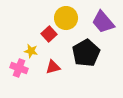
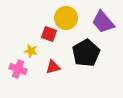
red square: rotated 28 degrees counterclockwise
pink cross: moved 1 px left, 1 px down
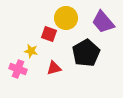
red triangle: moved 1 px right, 1 px down
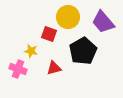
yellow circle: moved 2 px right, 1 px up
black pentagon: moved 3 px left, 2 px up
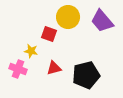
purple trapezoid: moved 1 px left, 1 px up
black pentagon: moved 3 px right, 24 px down; rotated 16 degrees clockwise
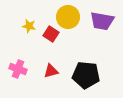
purple trapezoid: rotated 40 degrees counterclockwise
red square: moved 2 px right; rotated 14 degrees clockwise
yellow star: moved 2 px left, 25 px up
red triangle: moved 3 px left, 3 px down
black pentagon: rotated 20 degrees clockwise
